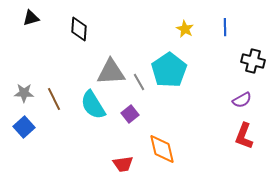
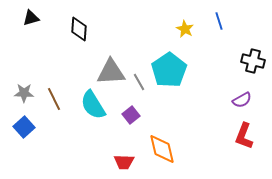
blue line: moved 6 px left, 6 px up; rotated 18 degrees counterclockwise
purple square: moved 1 px right, 1 px down
red trapezoid: moved 1 px right, 2 px up; rotated 10 degrees clockwise
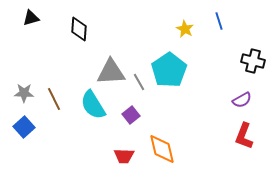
red trapezoid: moved 6 px up
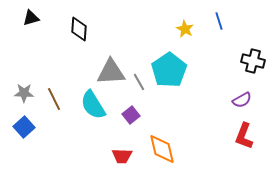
red trapezoid: moved 2 px left
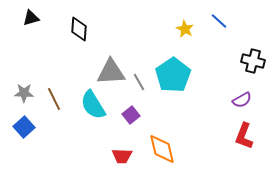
blue line: rotated 30 degrees counterclockwise
cyan pentagon: moved 4 px right, 5 px down
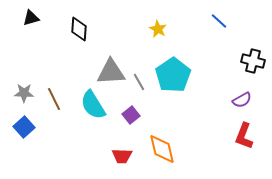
yellow star: moved 27 px left
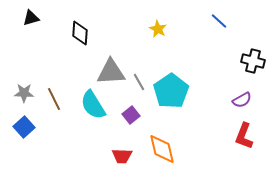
black diamond: moved 1 px right, 4 px down
cyan pentagon: moved 2 px left, 16 px down
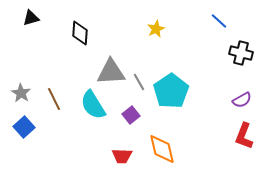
yellow star: moved 2 px left; rotated 18 degrees clockwise
black cross: moved 12 px left, 8 px up
gray star: moved 3 px left; rotated 30 degrees clockwise
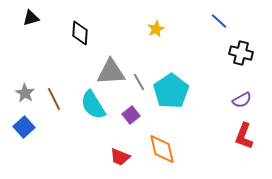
gray star: moved 4 px right
red trapezoid: moved 2 px left, 1 px down; rotated 20 degrees clockwise
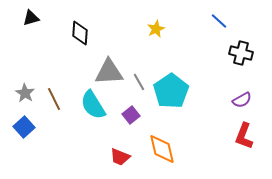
gray triangle: moved 2 px left
